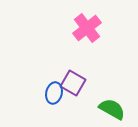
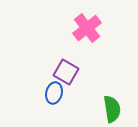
purple square: moved 7 px left, 11 px up
green semicircle: rotated 52 degrees clockwise
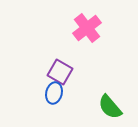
purple square: moved 6 px left
green semicircle: moved 2 px left, 2 px up; rotated 148 degrees clockwise
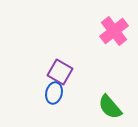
pink cross: moved 27 px right, 3 px down
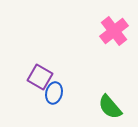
purple square: moved 20 px left, 5 px down
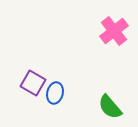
purple square: moved 7 px left, 6 px down
blue ellipse: moved 1 px right
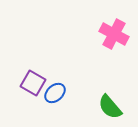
pink cross: moved 3 px down; rotated 24 degrees counterclockwise
blue ellipse: rotated 35 degrees clockwise
